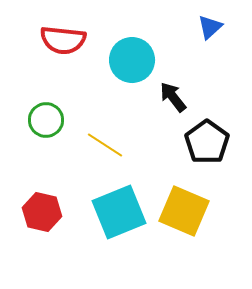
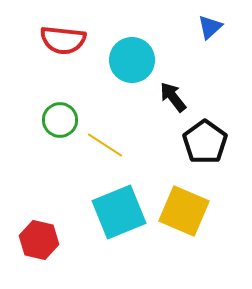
green circle: moved 14 px right
black pentagon: moved 2 px left
red hexagon: moved 3 px left, 28 px down
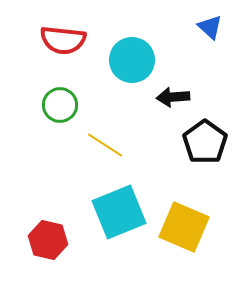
blue triangle: rotated 36 degrees counterclockwise
black arrow: rotated 56 degrees counterclockwise
green circle: moved 15 px up
yellow square: moved 16 px down
red hexagon: moved 9 px right
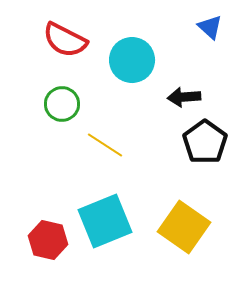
red semicircle: moved 2 px right; rotated 21 degrees clockwise
black arrow: moved 11 px right
green circle: moved 2 px right, 1 px up
cyan square: moved 14 px left, 9 px down
yellow square: rotated 12 degrees clockwise
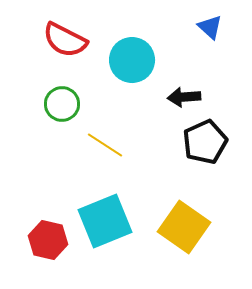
black pentagon: rotated 12 degrees clockwise
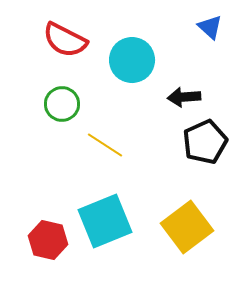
yellow square: moved 3 px right; rotated 18 degrees clockwise
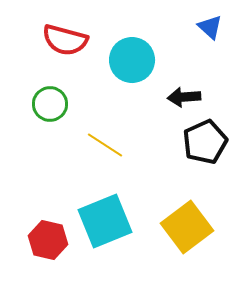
red semicircle: rotated 12 degrees counterclockwise
green circle: moved 12 px left
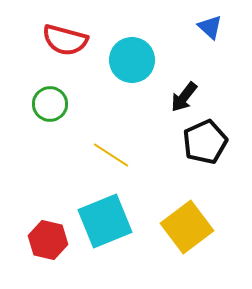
black arrow: rotated 48 degrees counterclockwise
yellow line: moved 6 px right, 10 px down
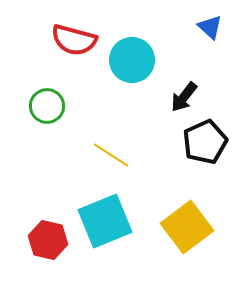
red semicircle: moved 9 px right
green circle: moved 3 px left, 2 px down
